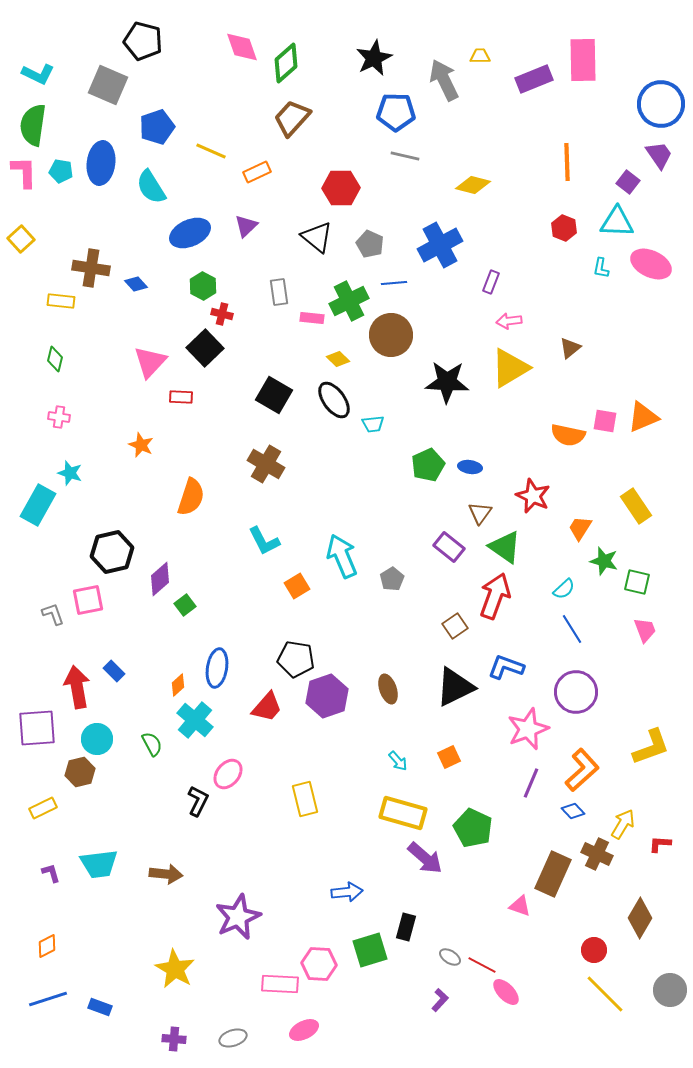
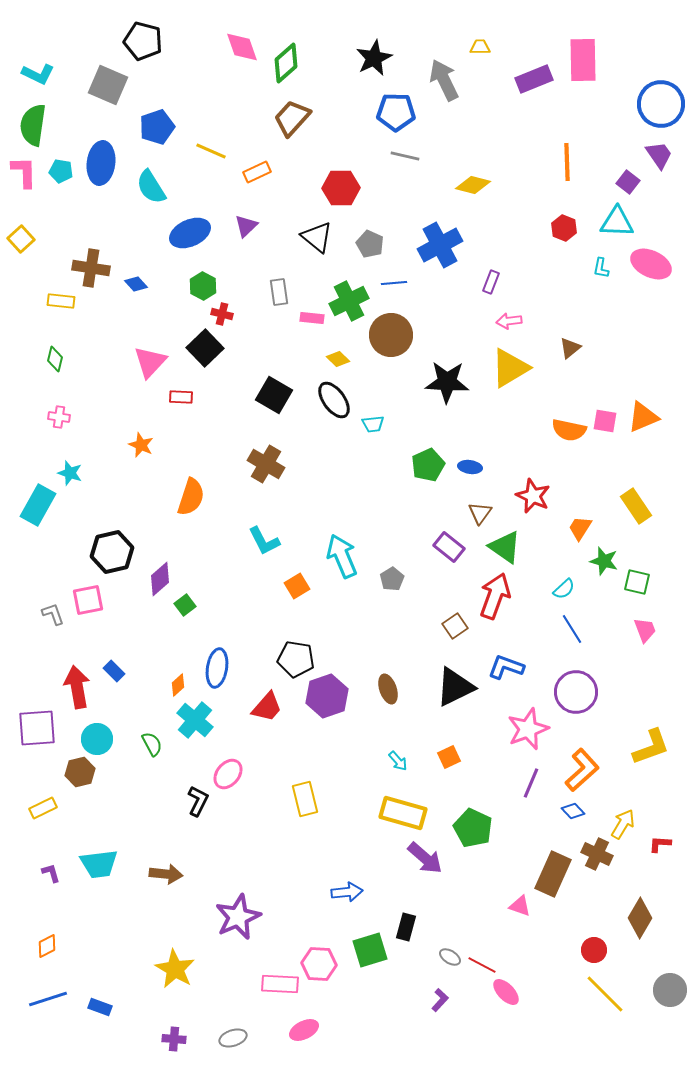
yellow trapezoid at (480, 56): moved 9 px up
orange semicircle at (568, 435): moved 1 px right, 5 px up
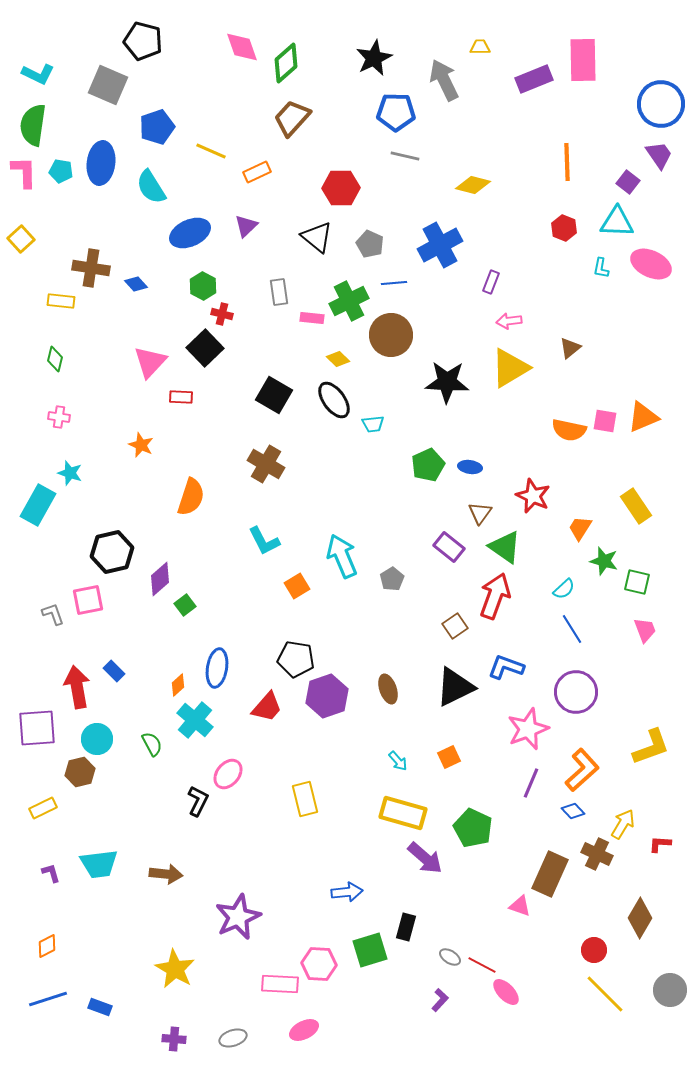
brown rectangle at (553, 874): moved 3 px left
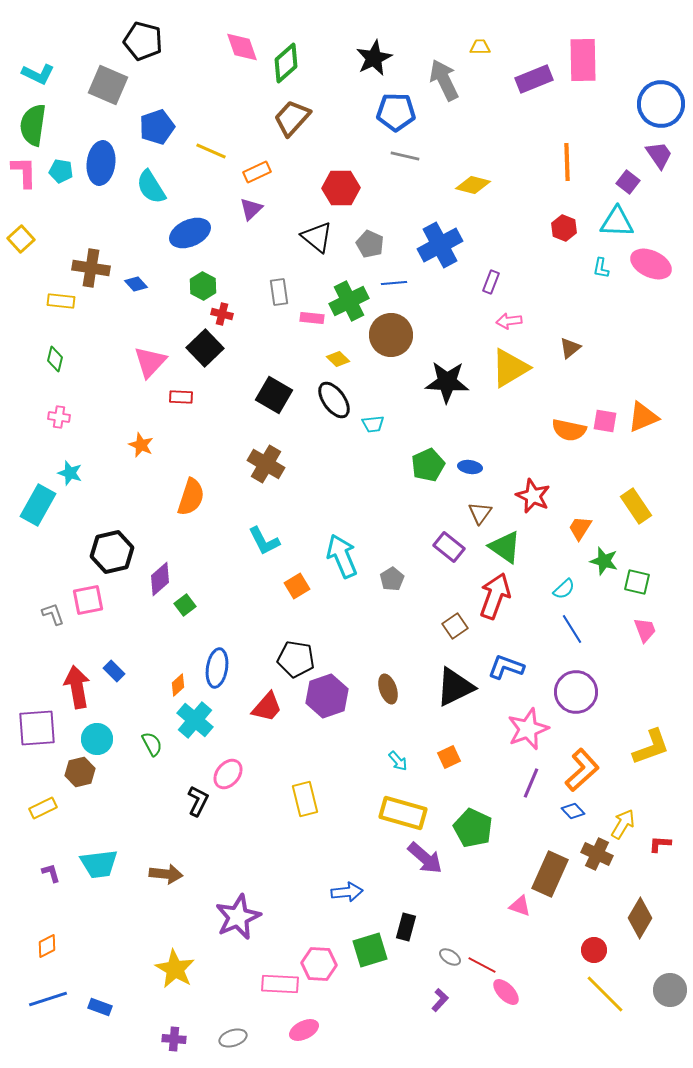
purple triangle at (246, 226): moved 5 px right, 17 px up
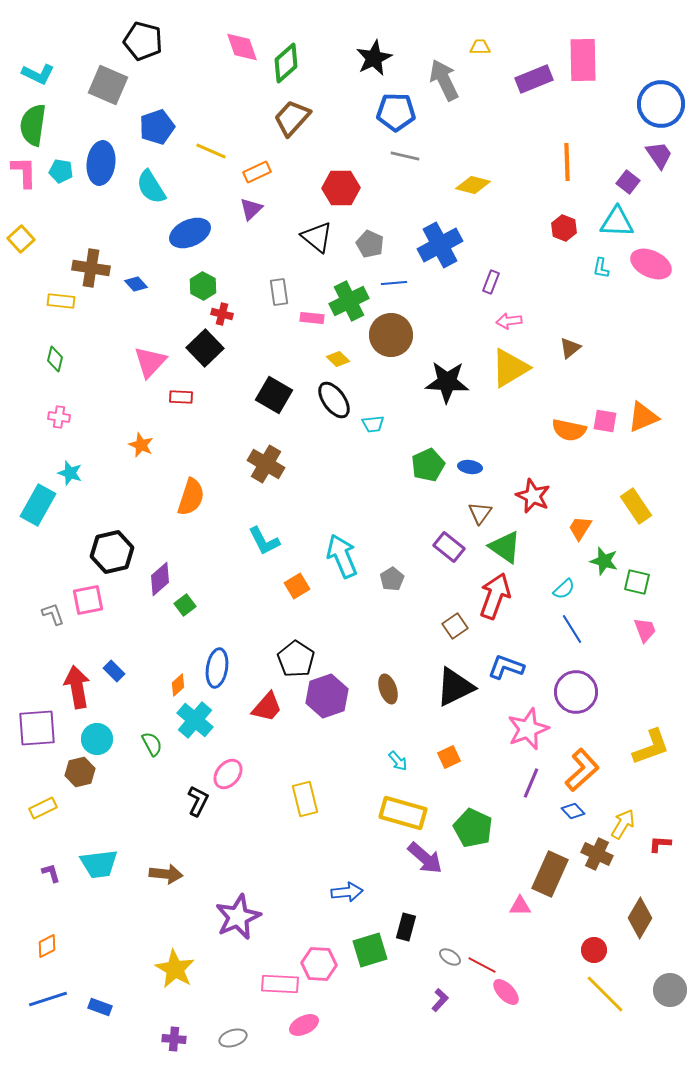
black pentagon at (296, 659): rotated 24 degrees clockwise
pink triangle at (520, 906): rotated 20 degrees counterclockwise
pink ellipse at (304, 1030): moved 5 px up
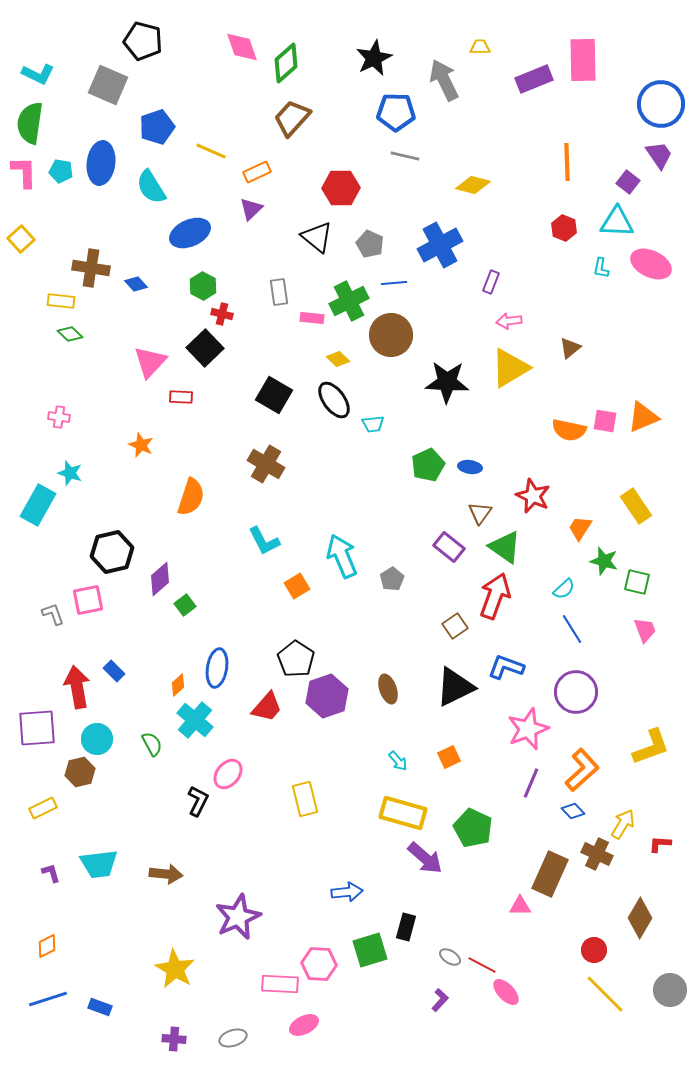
green semicircle at (33, 125): moved 3 px left, 2 px up
green diamond at (55, 359): moved 15 px right, 25 px up; rotated 60 degrees counterclockwise
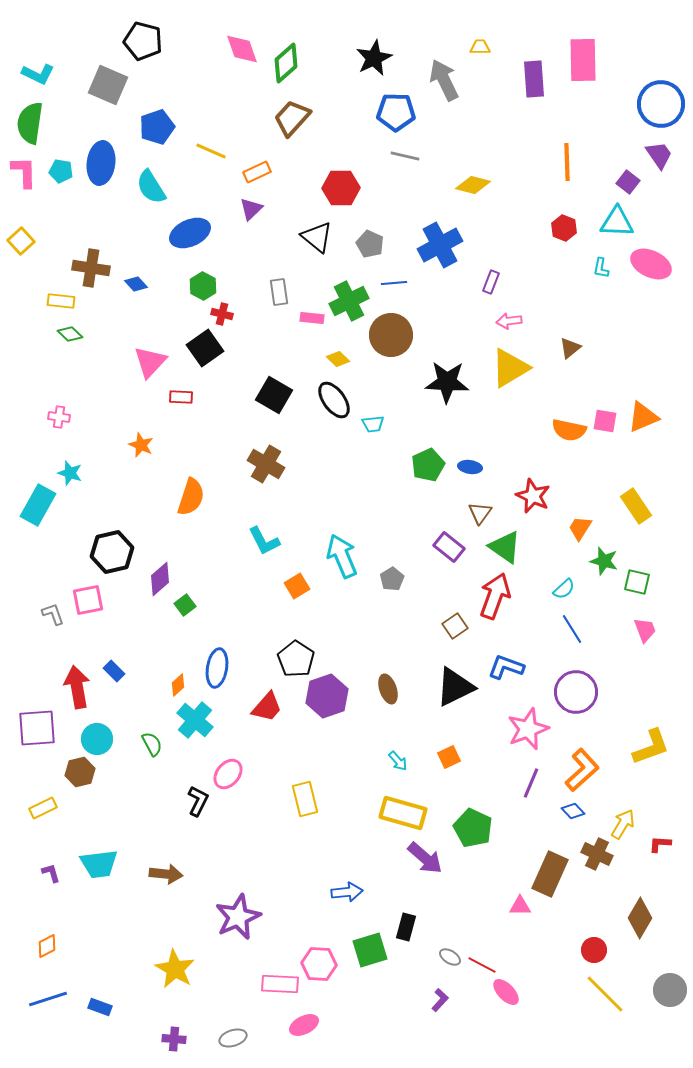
pink diamond at (242, 47): moved 2 px down
purple rectangle at (534, 79): rotated 72 degrees counterclockwise
yellow square at (21, 239): moved 2 px down
black square at (205, 348): rotated 9 degrees clockwise
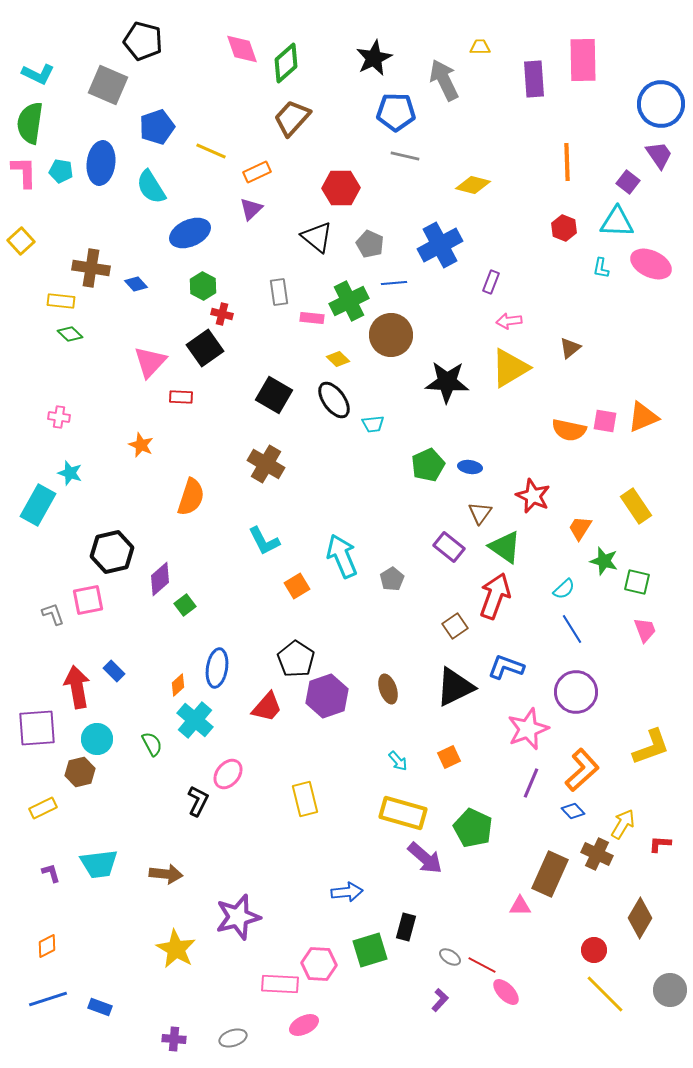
purple star at (238, 917): rotated 9 degrees clockwise
yellow star at (175, 969): moved 1 px right, 20 px up
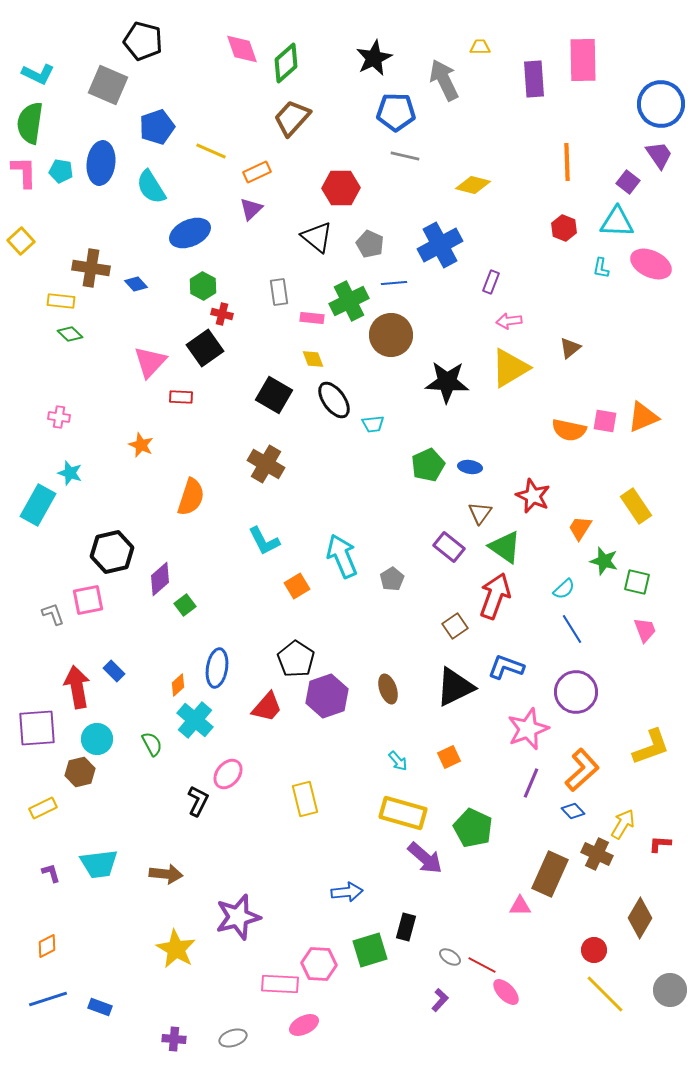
yellow diamond at (338, 359): moved 25 px left; rotated 25 degrees clockwise
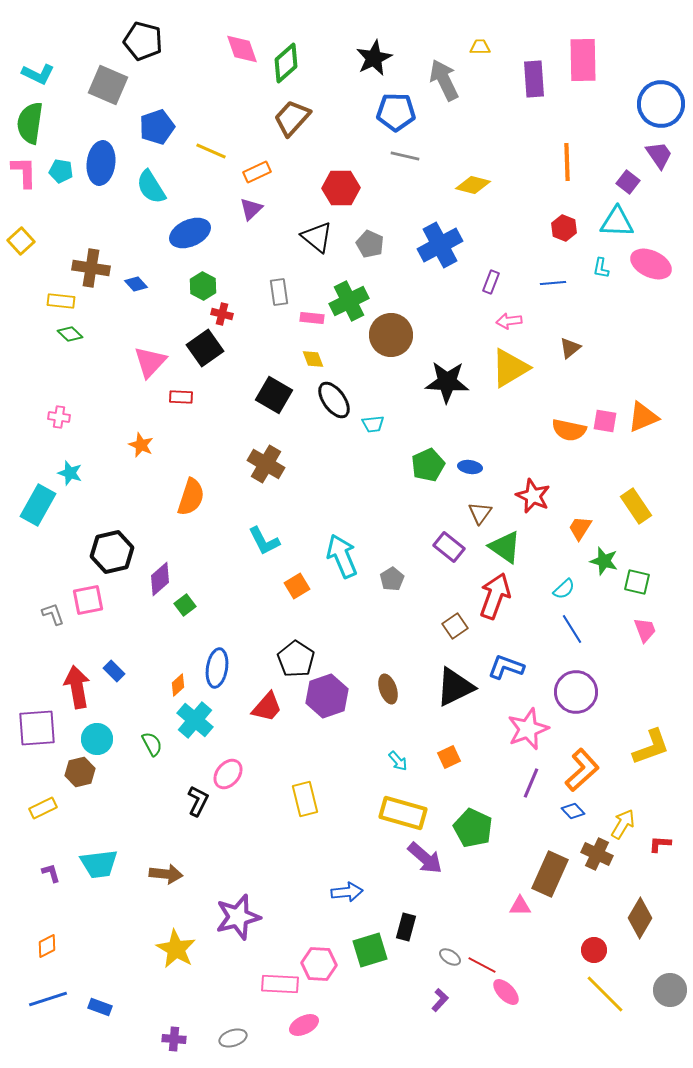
blue line at (394, 283): moved 159 px right
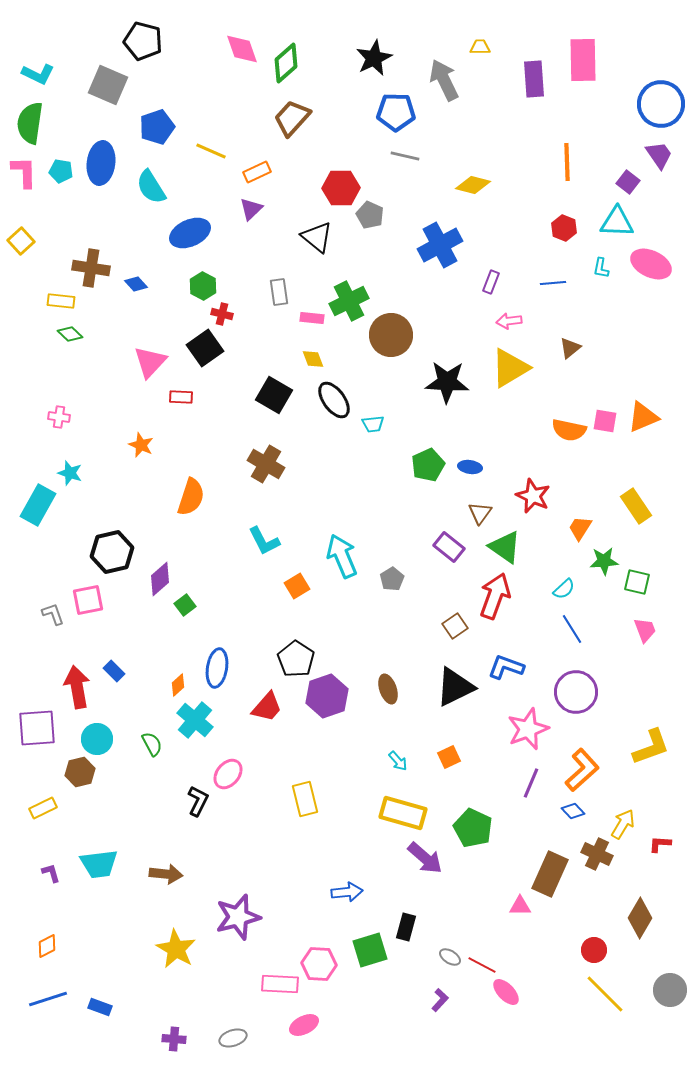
gray pentagon at (370, 244): moved 29 px up
green star at (604, 561): rotated 20 degrees counterclockwise
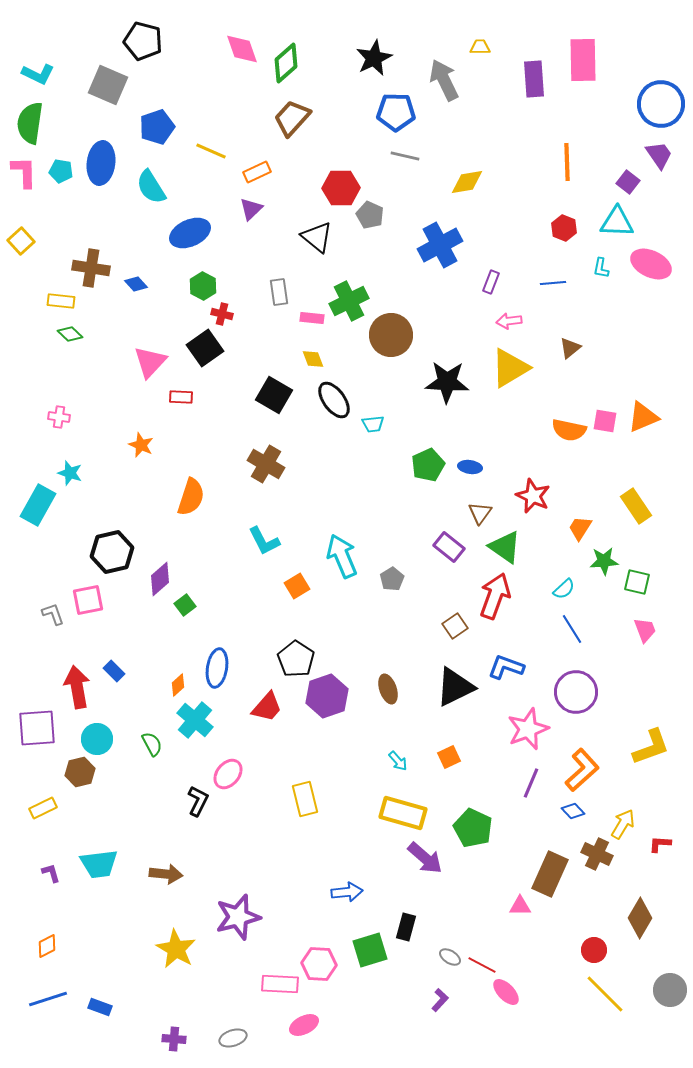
yellow diamond at (473, 185): moved 6 px left, 3 px up; rotated 24 degrees counterclockwise
